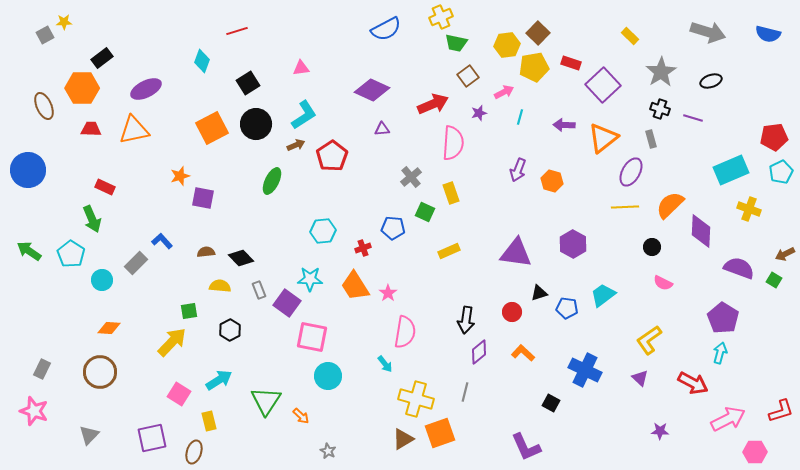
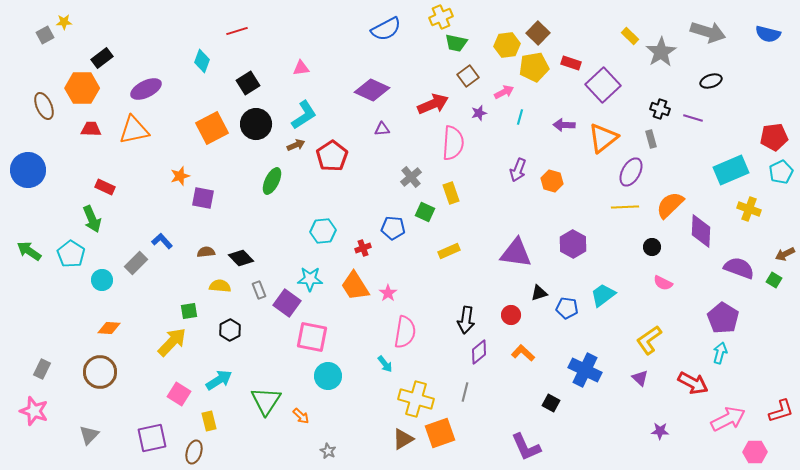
gray star at (661, 72): moved 20 px up
red circle at (512, 312): moved 1 px left, 3 px down
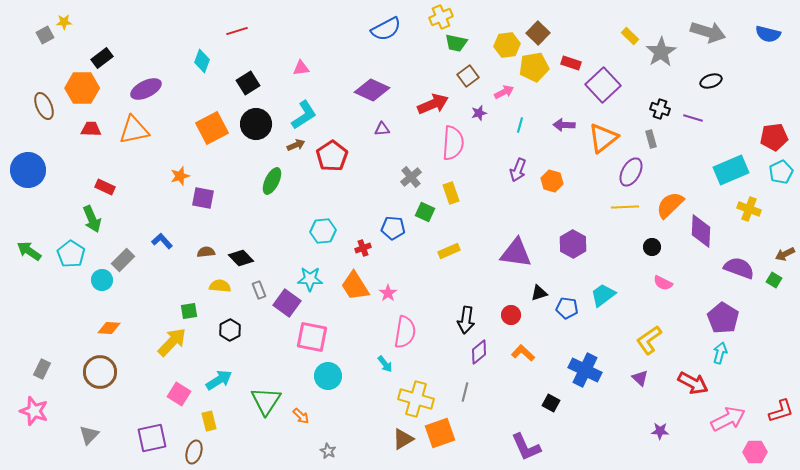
cyan line at (520, 117): moved 8 px down
gray rectangle at (136, 263): moved 13 px left, 3 px up
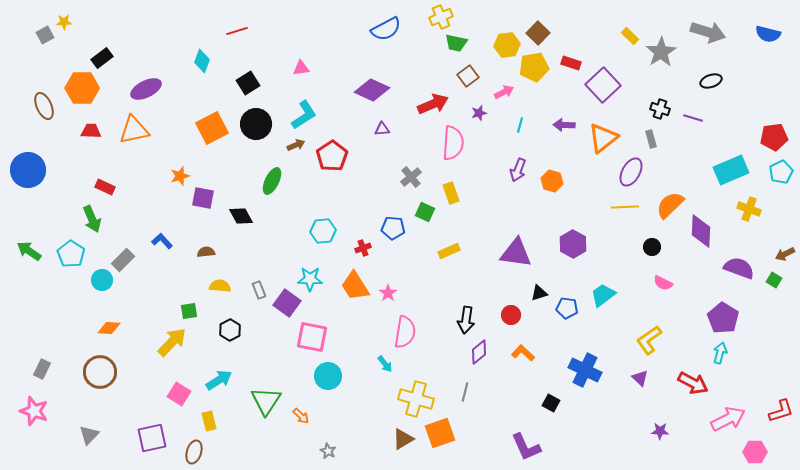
red trapezoid at (91, 129): moved 2 px down
black diamond at (241, 258): moved 42 px up; rotated 15 degrees clockwise
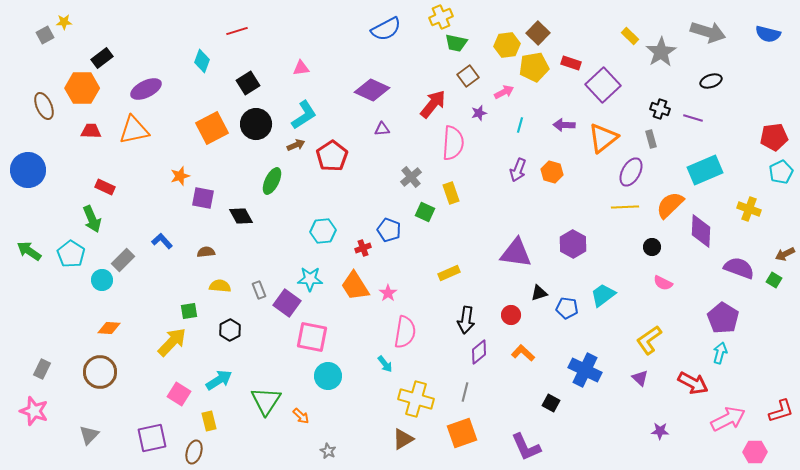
red arrow at (433, 104): rotated 28 degrees counterclockwise
cyan rectangle at (731, 170): moved 26 px left
orange hexagon at (552, 181): moved 9 px up
blue pentagon at (393, 228): moved 4 px left, 2 px down; rotated 15 degrees clockwise
yellow rectangle at (449, 251): moved 22 px down
orange square at (440, 433): moved 22 px right
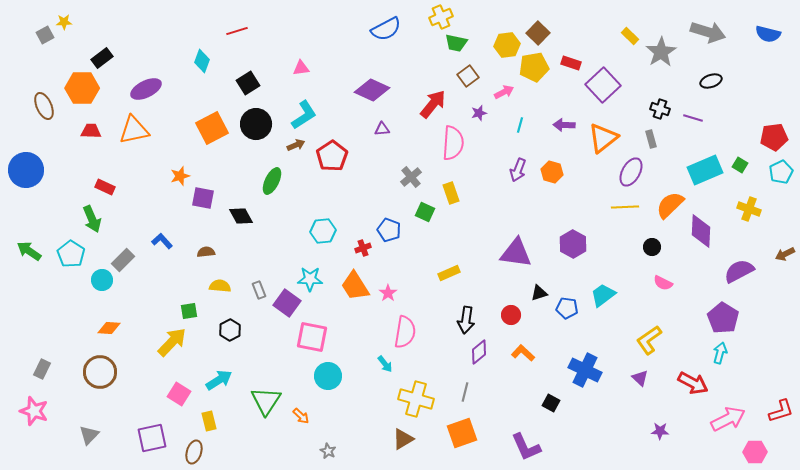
blue circle at (28, 170): moved 2 px left
purple semicircle at (739, 268): moved 3 px down; rotated 48 degrees counterclockwise
green square at (774, 280): moved 34 px left, 115 px up
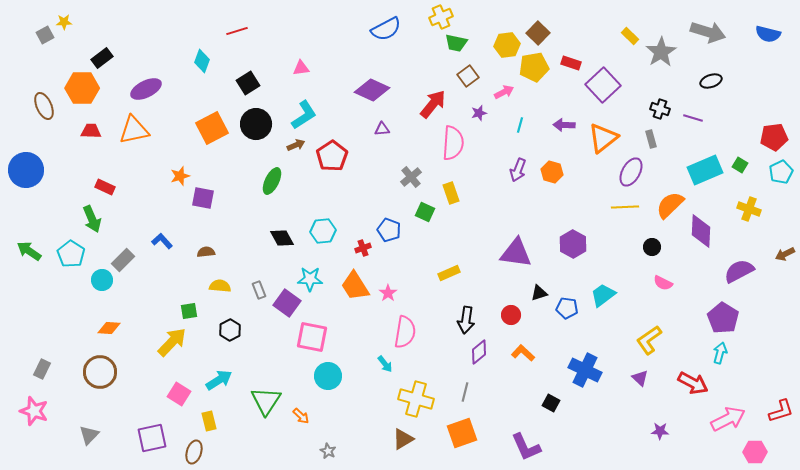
black diamond at (241, 216): moved 41 px right, 22 px down
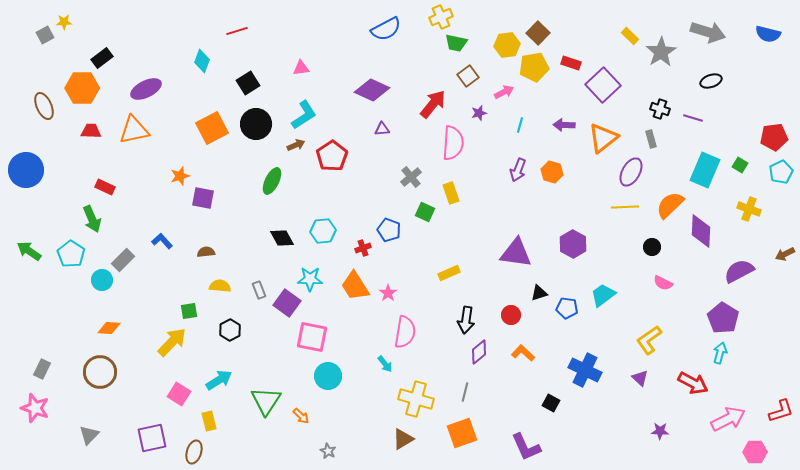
cyan rectangle at (705, 170): rotated 44 degrees counterclockwise
pink star at (34, 411): moved 1 px right, 3 px up
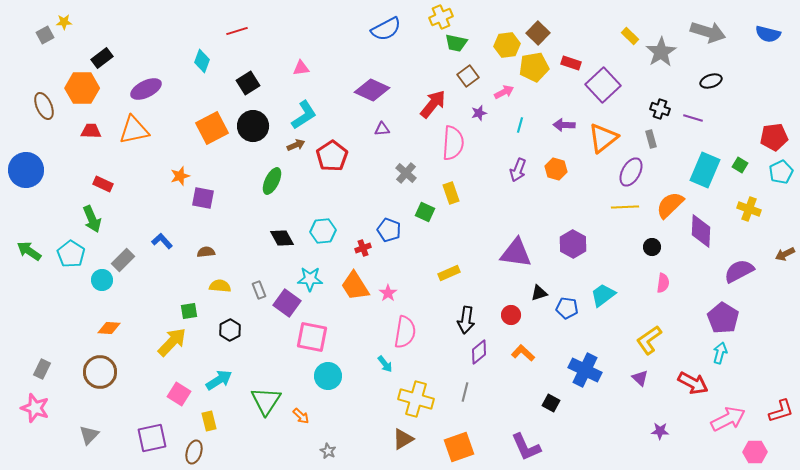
black circle at (256, 124): moved 3 px left, 2 px down
orange hexagon at (552, 172): moved 4 px right, 3 px up
gray cross at (411, 177): moved 5 px left, 4 px up; rotated 10 degrees counterclockwise
red rectangle at (105, 187): moved 2 px left, 3 px up
pink semicircle at (663, 283): rotated 108 degrees counterclockwise
orange square at (462, 433): moved 3 px left, 14 px down
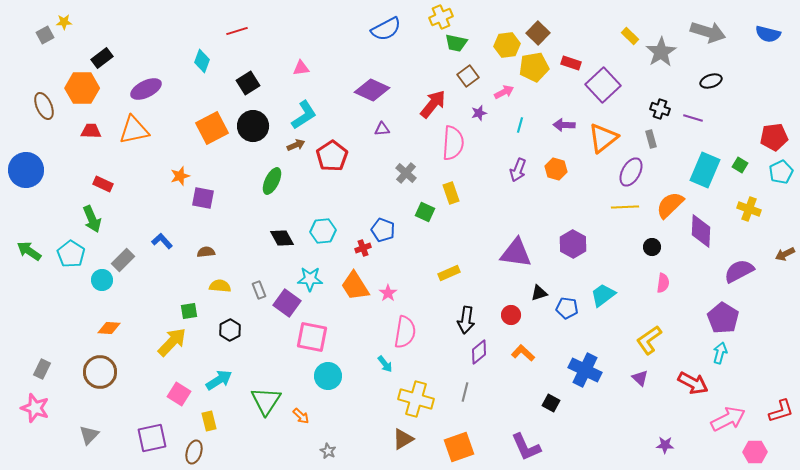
blue pentagon at (389, 230): moved 6 px left
purple star at (660, 431): moved 5 px right, 14 px down
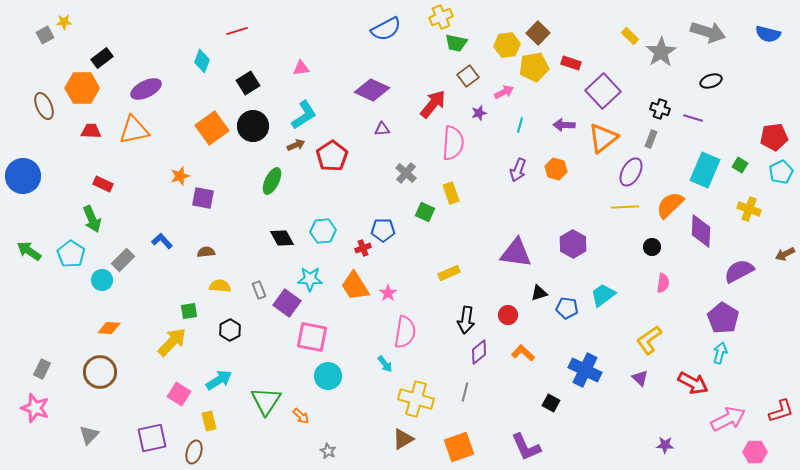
purple square at (603, 85): moved 6 px down
orange square at (212, 128): rotated 8 degrees counterclockwise
gray rectangle at (651, 139): rotated 36 degrees clockwise
blue circle at (26, 170): moved 3 px left, 6 px down
blue pentagon at (383, 230): rotated 20 degrees counterclockwise
red circle at (511, 315): moved 3 px left
